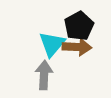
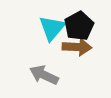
cyan triangle: moved 16 px up
gray arrow: rotated 68 degrees counterclockwise
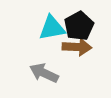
cyan triangle: rotated 40 degrees clockwise
gray arrow: moved 2 px up
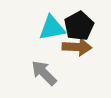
gray arrow: rotated 20 degrees clockwise
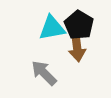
black pentagon: moved 1 px up; rotated 12 degrees counterclockwise
brown arrow: rotated 80 degrees clockwise
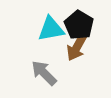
cyan triangle: moved 1 px left, 1 px down
brown arrow: rotated 36 degrees clockwise
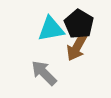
black pentagon: moved 1 px up
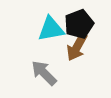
black pentagon: rotated 20 degrees clockwise
